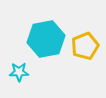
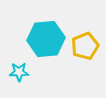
cyan hexagon: rotated 6 degrees clockwise
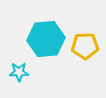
yellow pentagon: rotated 20 degrees clockwise
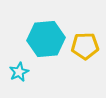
cyan star: rotated 24 degrees counterclockwise
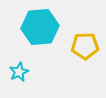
cyan hexagon: moved 6 px left, 12 px up
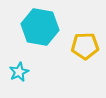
cyan hexagon: rotated 15 degrees clockwise
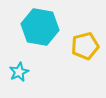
yellow pentagon: rotated 12 degrees counterclockwise
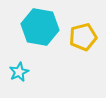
yellow pentagon: moved 2 px left, 9 px up
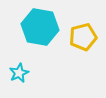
cyan star: moved 1 px down
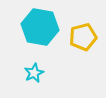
cyan star: moved 15 px right
